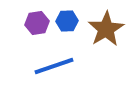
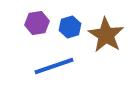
blue hexagon: moved 3 px right, 6 px down; rotated 15 degrees counterclockwise
brown star: moved 6 px down; rotated 9 degrees counterclockwise
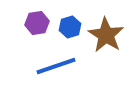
blue line: moved 2 px right
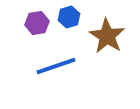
blue hexagon: moved 1 px left, 10 px up
brown star: moved 1 px right, 1 px down
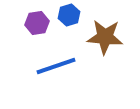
blue hexagon: moved 2 px up
brown star: moved 2 px left, 1 px down; rotated 27 degrees counterclockwise
